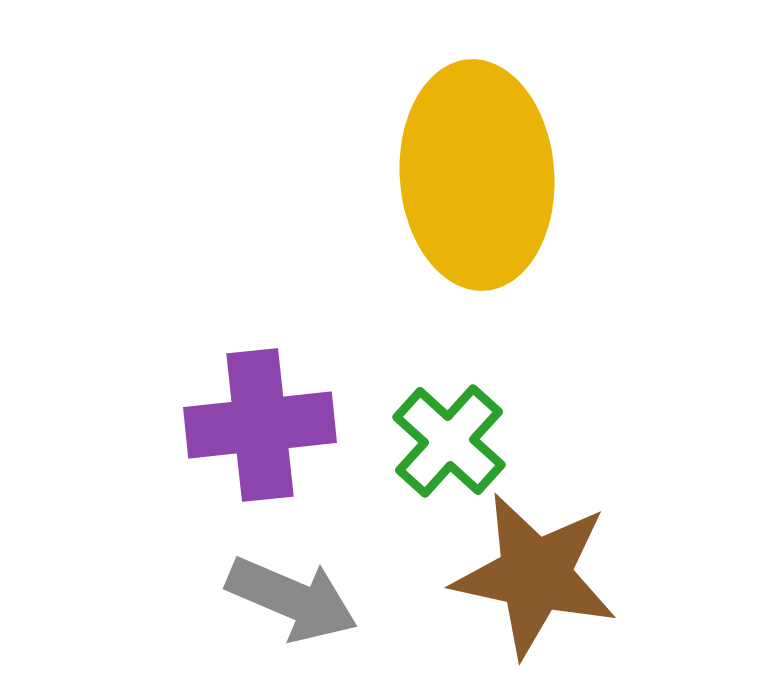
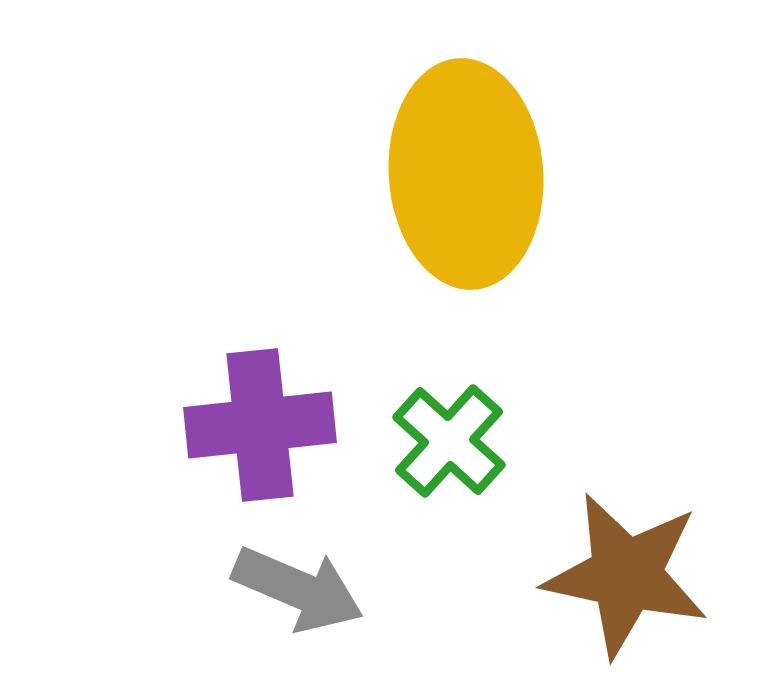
yellow ellipse: moved 11 px left, 1 px up
brown star: moved 91 px right
gray arrow: moved 6 px right, 10 px up
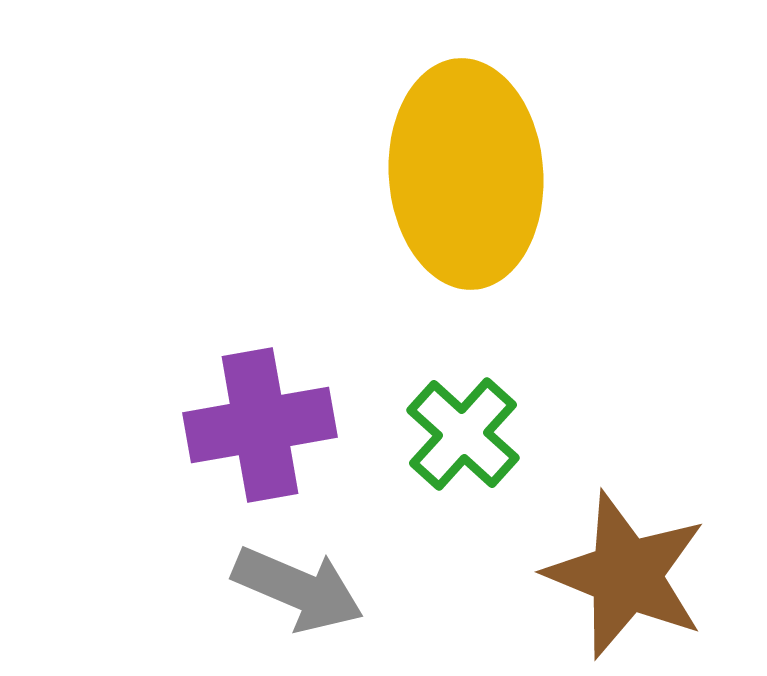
purple cross: rotated 4 degrees counterclockwise
green cross: moved 14 px right, 7 px up
brown star: rotated 10 degrees clockwise
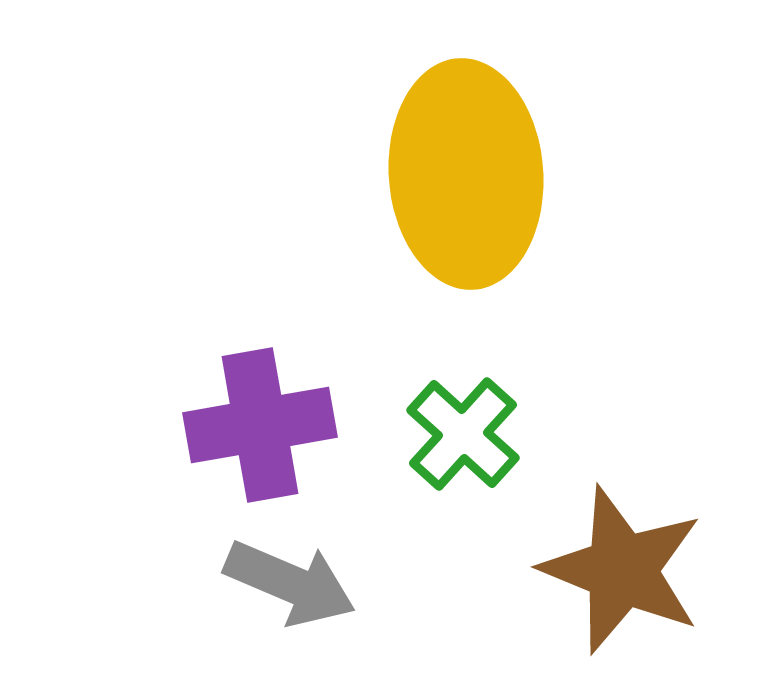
brown star: moved 4 px left, 5 px up
gray arrow: moved 8 px left, 6 px up
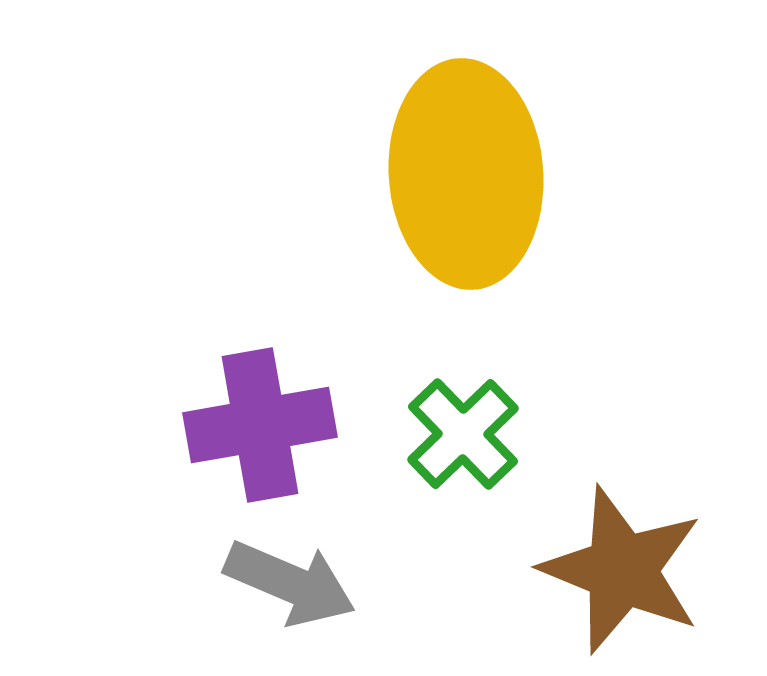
green cross: rotated 4 degrees clockwise
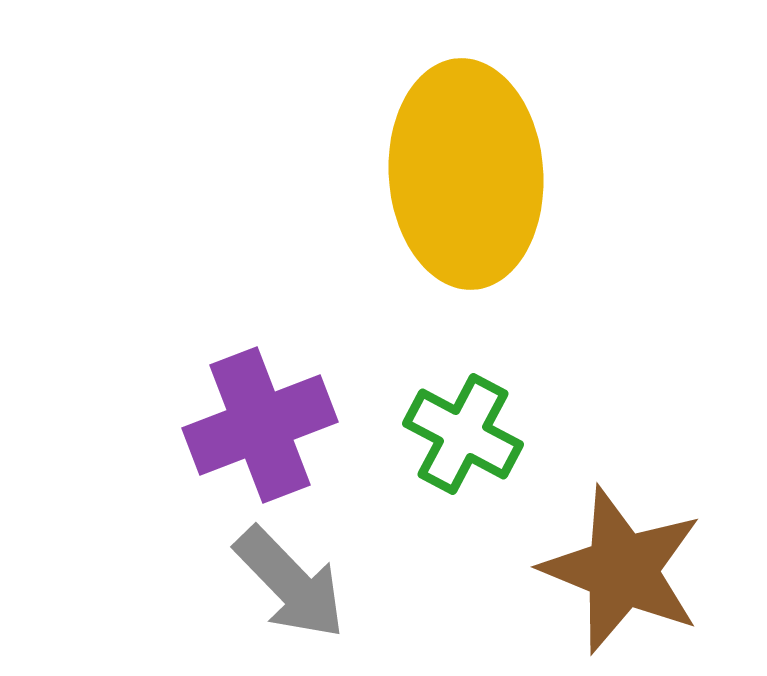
purple cross: rotated 11 degrees counterclockwise
green cross: rotated 18 degrees counterclockwise
gray arrow: rotated 23 degrees clockwise
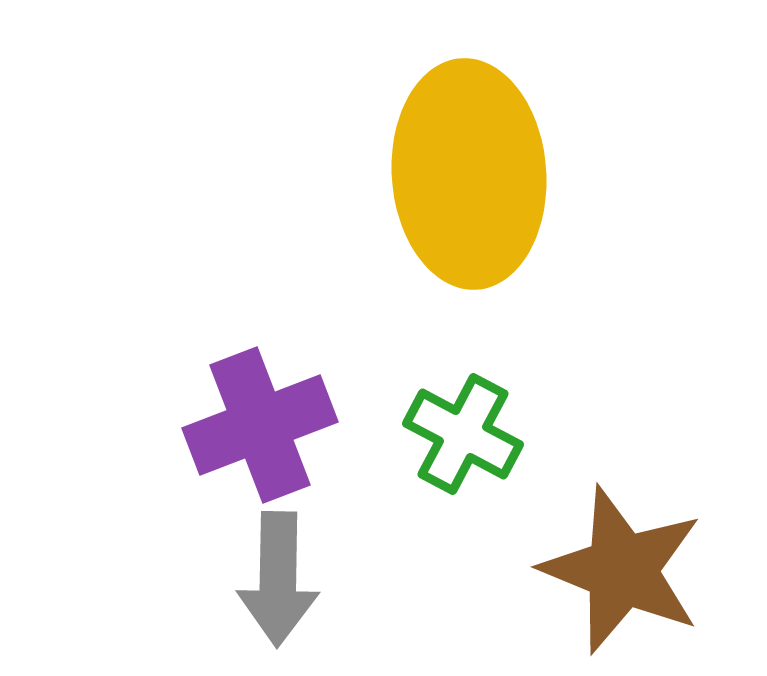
yellow ellipse: moved 3 px right
gray arrow: moved 12 px left, 4 px up; rotated 45 degrees clockwise
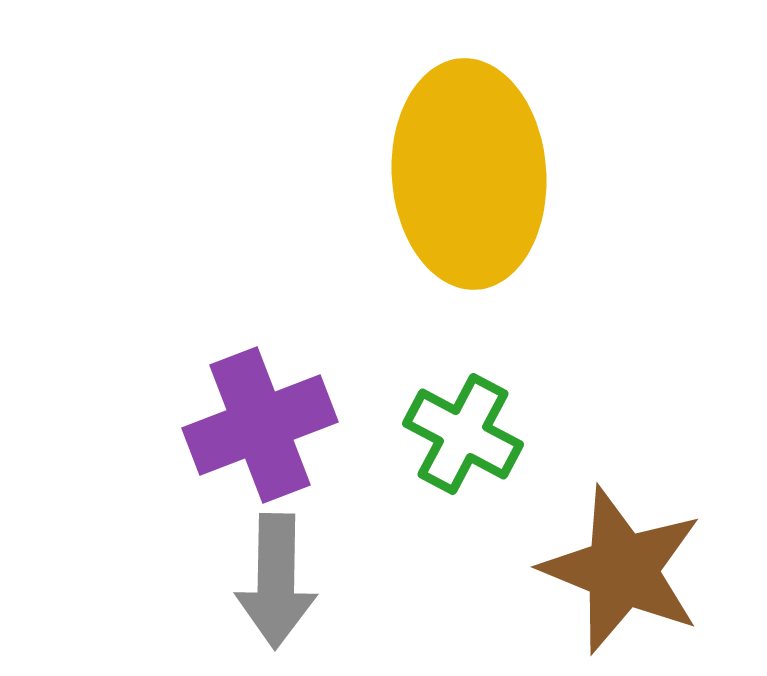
gray arrow: moved 2 px left, 2 px down
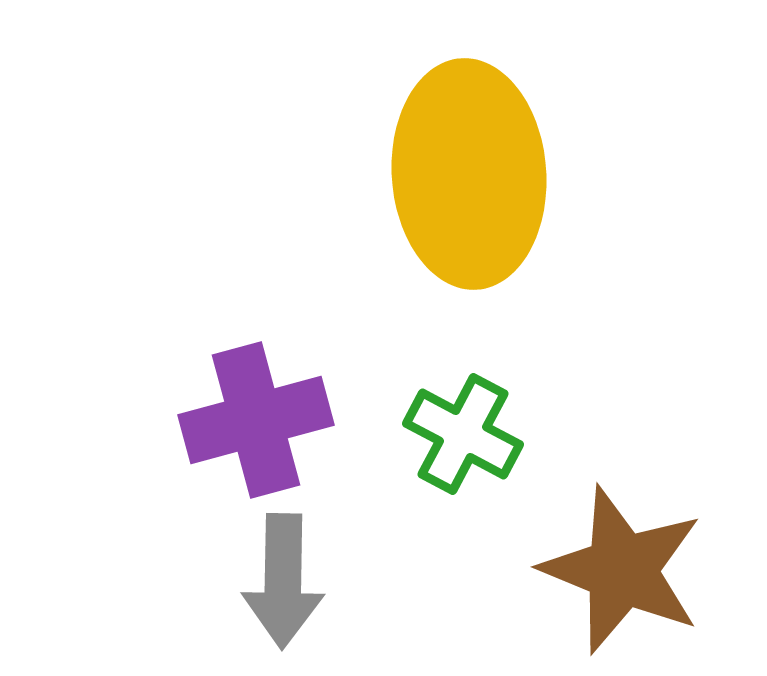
purple cross: moved 4 px left, 5 px up; rotated 6 degrees clockwise
gray arrow: moved 7 px right
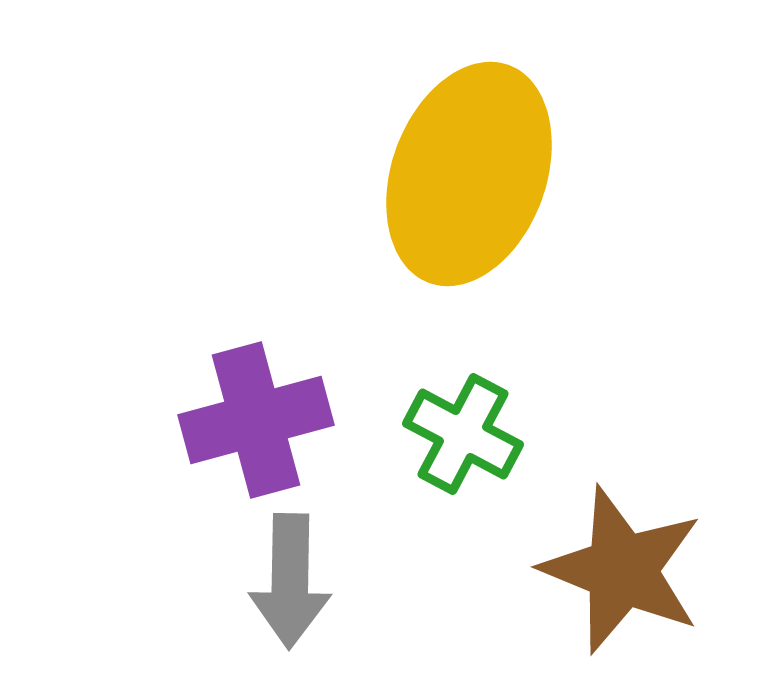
yellow ellipse: rotated 24 degrees clockwise
gray arrow: moved 7 px right
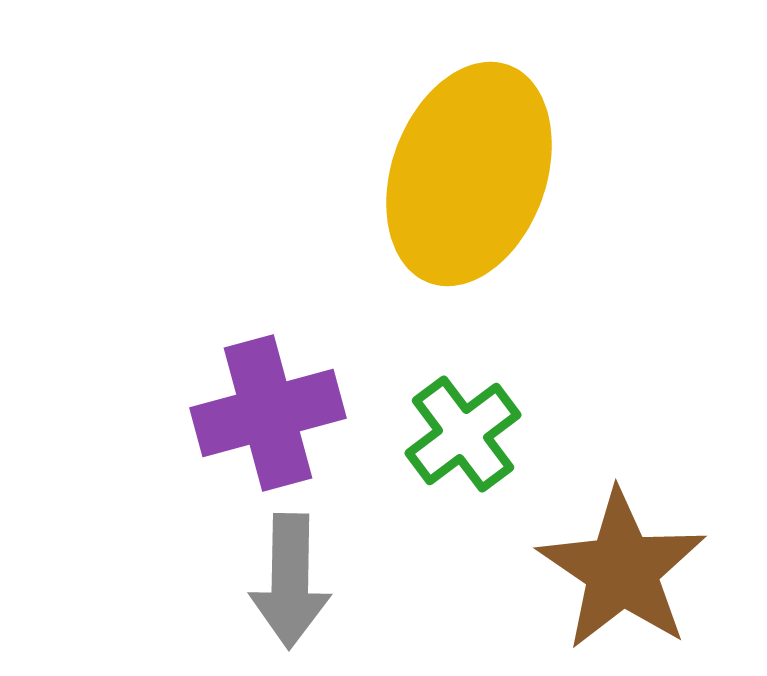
purple cross: moved 12 px right, 7 px up
green cross: rotated 25 degrees clockwise
brown star: rotated 12 degrees clockwise
